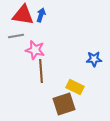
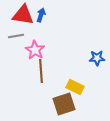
pink star: rotated 18 degrees clockwise
blue star: moved 3 px right, 1 px up
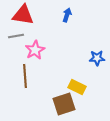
blue arrow: moved 26 px right
pink star: rotated 12 degrees clockwise
brown line: moved 16 px left, 5 px down
yellow rectangle: moved 2 px right
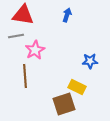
blue star: moved 7 px left, 3 px down
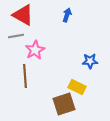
red triangle: rotated 20 degrees clockwise
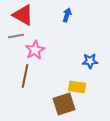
brown line: rotated 15 degrees clockwise
yellow rectangle: rotated 18 degrees counterclockwise
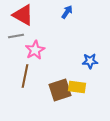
blue arrow: moved 3 px up; rotated 16 degrees clockwise
brown square: moved 4 px left, 14 px up
